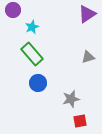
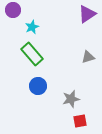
blue circle: moved 3 px down
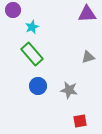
purple triangle: rotated 30 degrees clockwise
gray star: moved 2 px left, 9 px up; rotated 24 degrees clockwise
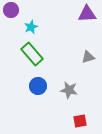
purple circle: moved 2 px left
cyan star: moved 1 px left
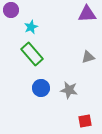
blue circle: moved 3 px right, 2 px down
red square: moved 5 px right
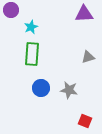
purple triangle: moved 3 px left
green rectangle: rotated 45 degrees clockwise
red square: rotated 32 degrees clockwise
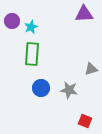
purple circle: moved 1 px right, 11 px down
gray triangle: moved 3 px right, 12 px down
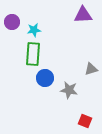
purple triangle: moved 1 px left, 1 px down
purple circle: moved 1 px down
cyan star: moved 3 px right, 3 px down; rotated 16 degrees clockwise
green rectangle: moved 1 px right
blue circle: moved 4 px right, 10 px up
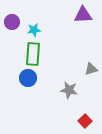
blue circle: moved 17 px left
red square: rotated 24 degrees clockwise
